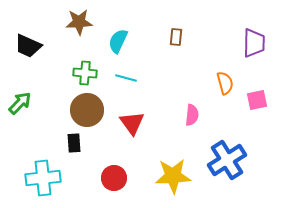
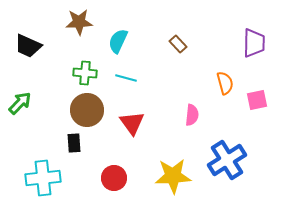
brown rectangle: moved 2 px right, 7 px down; rotated 48 degrees counterclockwise
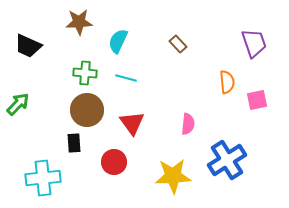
purple trapezoid: rotated 20 degrees counterclockwise
orange semicircle: moved 2 px right, 1 px up; rotated 10 degrees clockwise
green arrow: moved 2 px left, 1 px down
pink semicircle: moved 4 px left, 9 px down
red circle: moved 16 px up
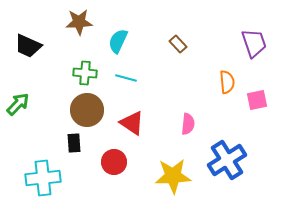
red triangle: rotated 20 degrees counterclockwise
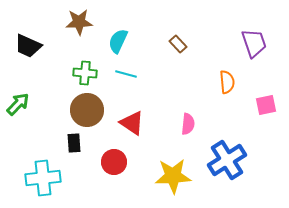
cyan line: moved 4 px up
pink square: moved 9 px right, 5 px down
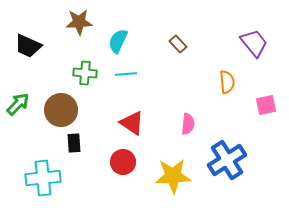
purple trapezoid: rotated 20 degrees counterclockwise
cyan line: rotated 20 degrees counterclockwise
brown circle: moved 26 px left
red circle: moved 9 px right
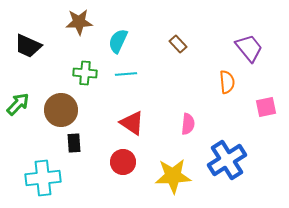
purple trapezoid: moved 5 px left, 5 px down
pink square: moved 2 px down
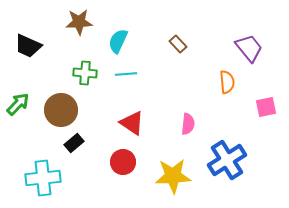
black rectangle: rotated 54 degrees clockwise
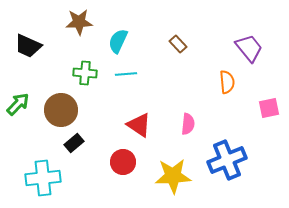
pink square: moved 3 px right, 1 px down
red triangle: moved 7 px right, 2 px down
blue cross: rotated 9 degrees clockwise
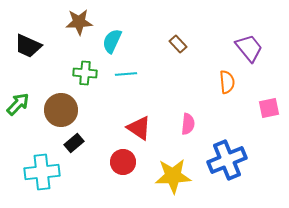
cyan semicircle: moved 6 px left
red triangle: moved 3 px down
cyan cross: moved 1 px left, 6 px up
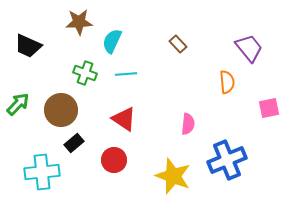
green cross: rotated 15 degrees clockwise
red triangle: moved 15 px left, 9 px up
red circle: moved 9 px left, 2 px up
yellow star: rotated 24 degrees clockwise
